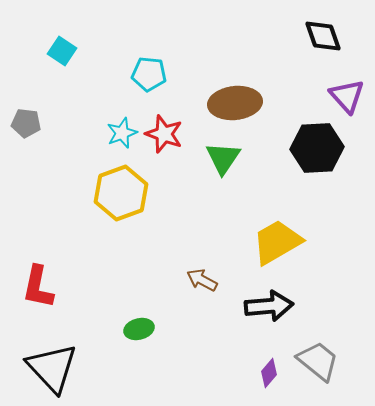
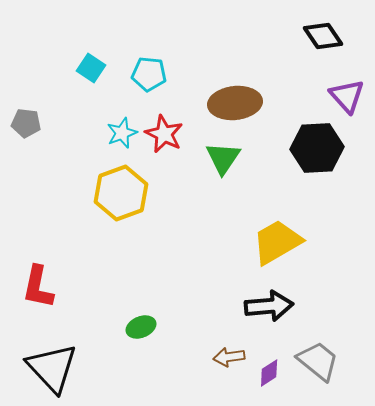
black diamond: rotated 15 degrees counterclockwise
cyan square: moved 29 px right, 17 px down
red star: rotated 6 degrees clockwise
brown arrow: moved 27 px right, 77 px down; rotated 36 degrees counterclockwise
green ellipse: moved 2 px right, 2 px up; rotated 8 degrees counterclockwise
purple diamond: rotated 16 degrees clockwise
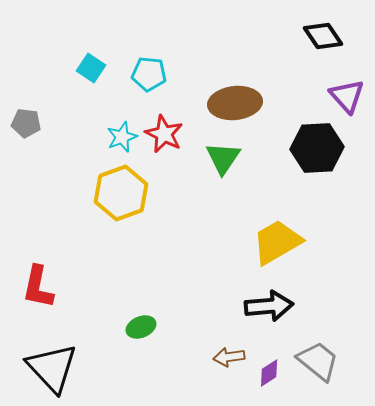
cyan star: moved 4 px down
